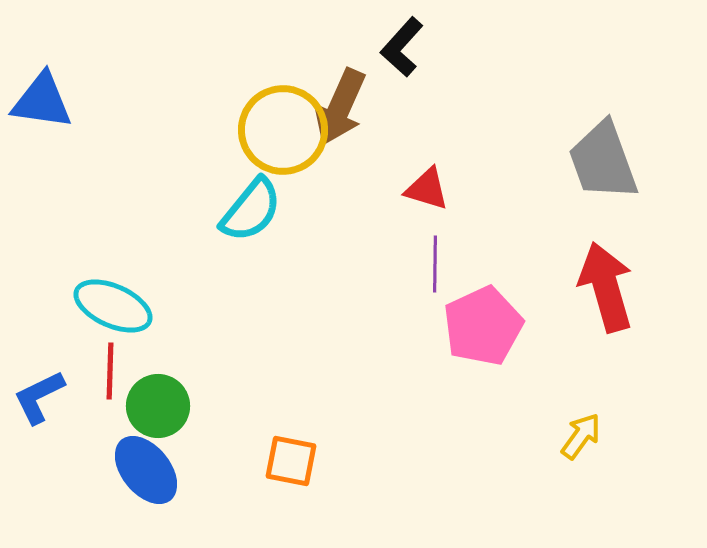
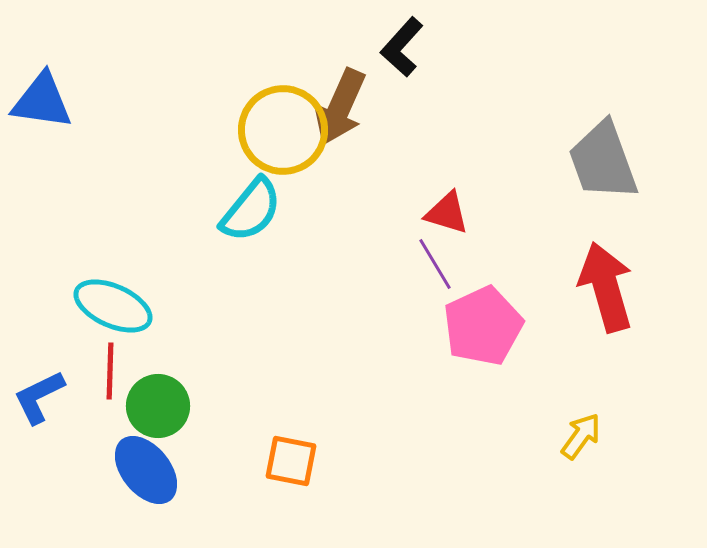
red triangle: moved 20 px right, 24 px down
purple line: rotated 32 degrees counterclockwise
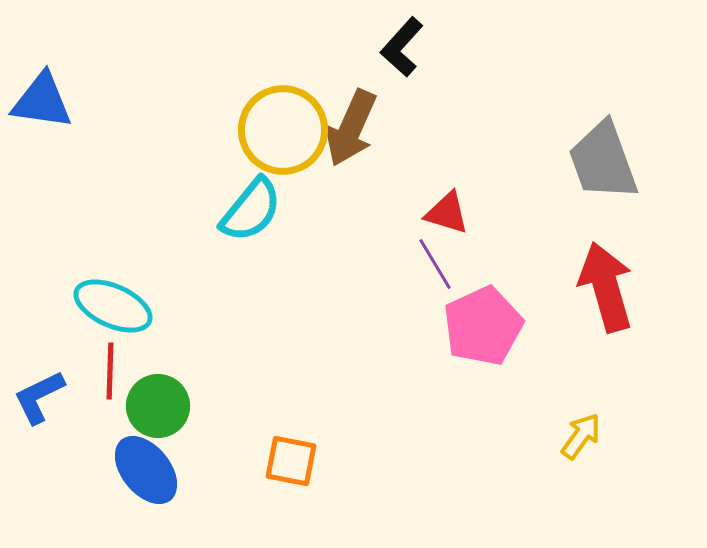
brown arrow: moved 11 px right, 21 px down
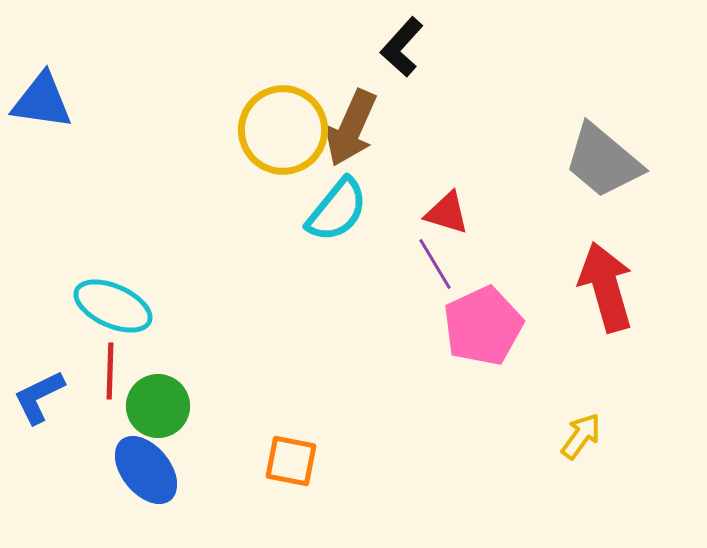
gray trapezoid: rotated 30 degrees counterclockwise
cyan semicircle: moved 86 px right
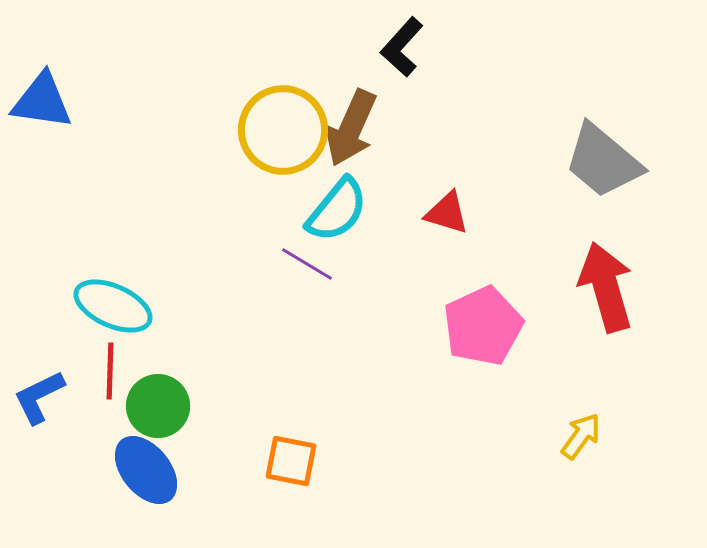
purple line: moved 128 px left; rotated 28 degrees counterclockwise
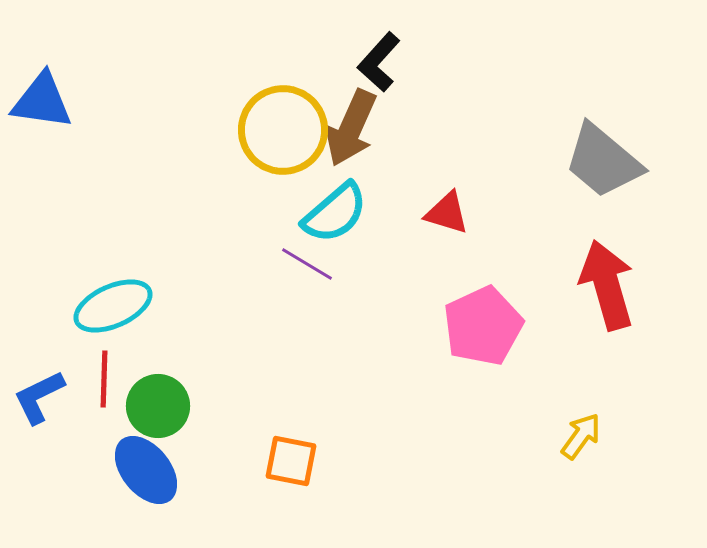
black L-shape: moved 23 px left, 15 px down
cyan semicircle: moved 2 px left, 3 px down; rotated 10 degrees clockwise
red arrow: moved 1 px right, 2 px up
cyan ellipse: rotated 48 degrees counterclockwise
red line: moved 6 px left, 8 px down
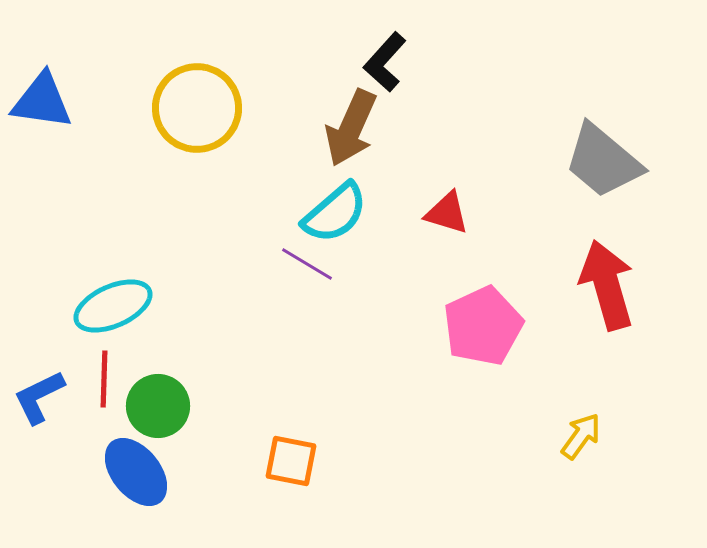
black L-shape: moved 6 px right
yellow circle: moved 86 px left, 22 px up
blue ellipse: moved 10 px left, 2 px down
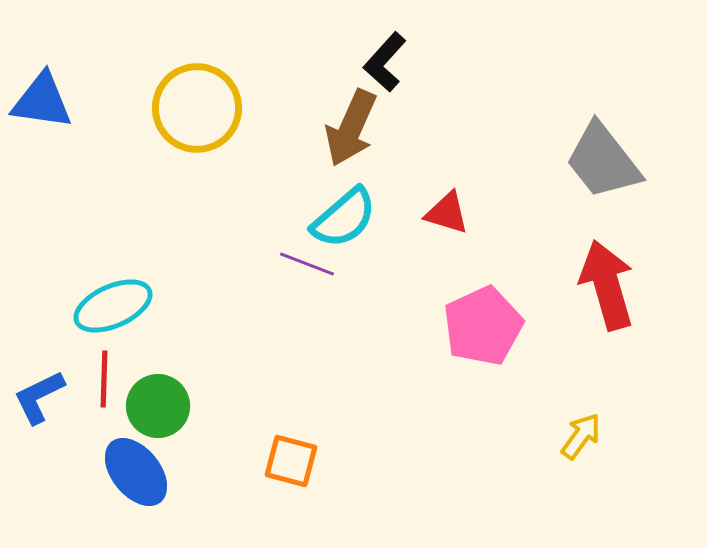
gray trapezoid: rotated 12 degrees clockwise
cyan semicircle: moved 9 px right, 5 px down
purple line: rotated 10 degrees counterclockwise
orange square: rotated 4 degrees clockwise
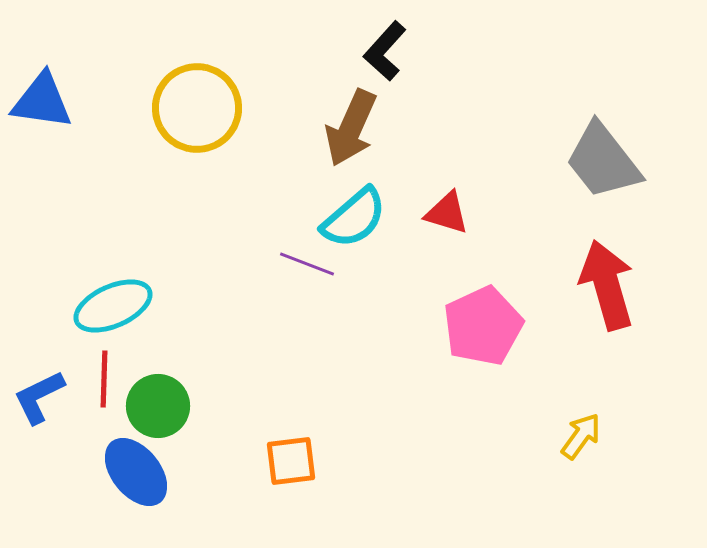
black L-shape: moved 11 px up
cyan semicircle: moved 10 px right
orange square: rotated 22 degrees counterclockwise
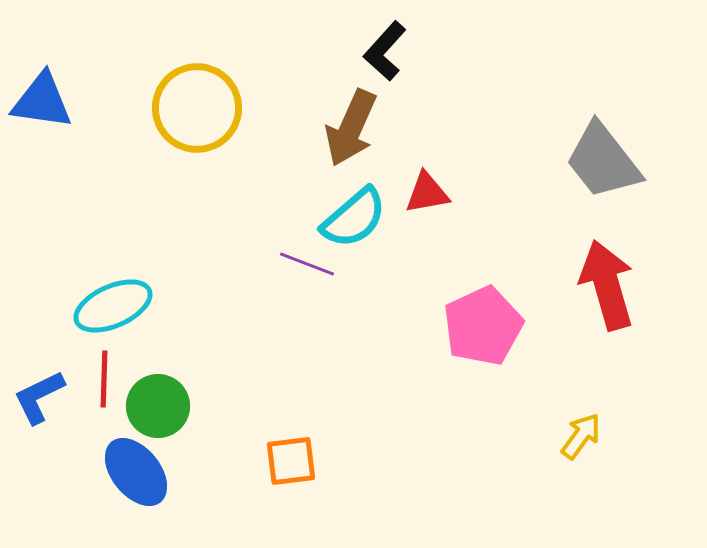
red triangle: moved 20 px left, 20 px up; rotated 27 degrees counterclockwise
